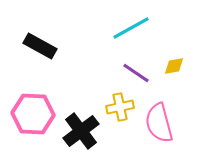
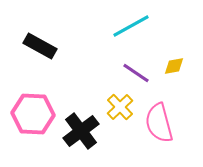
cyan line: moved 2 px up
yellow cross: rotated 32 degrees counterclockwise
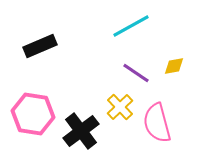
black rectangle: rotated 52 degrees counterclockwise
pink hexagon: rotated 6 degrees clockwise
pink semicircle: moved 2 px left
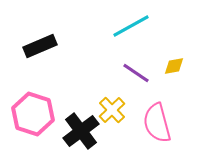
yellow cross: moved 8 px left, 3 px down
pink hexagon: rotated 9 degrees clockwise
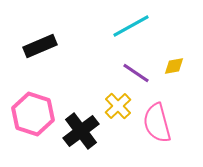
yellow cross: moved 6 px right, 4 px up
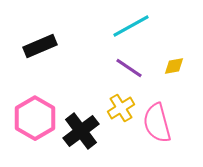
purple line: moved 7 px left, 5 px up
yellow cross: moved 3 px right, 2 px down; rotated 12 degrees clockwise
pink hexagon: moved 2 px right, 4 px down; rotated 12 degrees clockwise
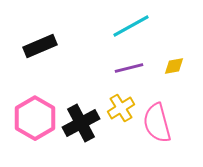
purple line: rotated 48 degrees counterclockwise
black cross: moved 8 px up; rotated 9 degrees clockwise
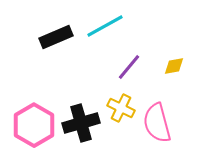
cyan line: moved 26 px left
black rectangle: moved 16 px right, 9 px up
purple line: moved 1 px up; rotated 36 degrees counterclockwise
yellow cross: rotated 32 degrees counterclockwise
pink hexagon: moved 1 px left, 7 px down
black cross: rotated 12 degrees clockwise
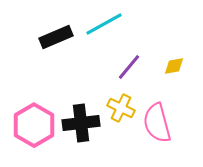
cyan line: moved 1 px left, 2 px up
black cross: rotated 9 degrees clockwise
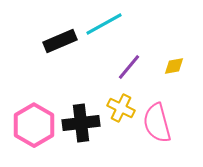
black rectangle: moved 4 px right, 4 px down
